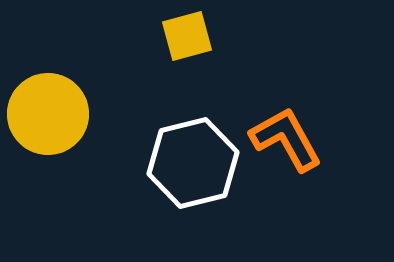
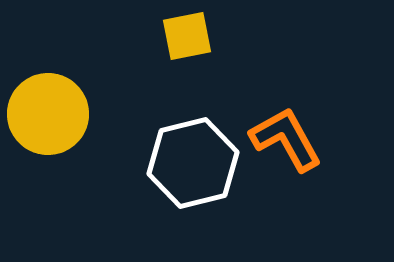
yellow square: rotated 4 degrees clockwise
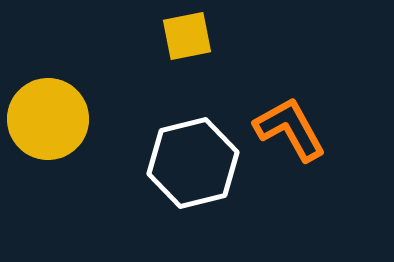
yellow circle: moved 5 px down
orange L-shape: moved 4 px right, 10 px up
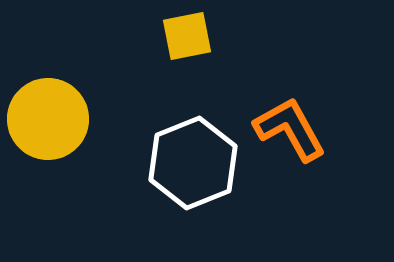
white hexagon: rotated 8 degrees counterclockwise
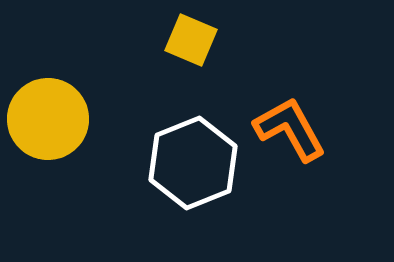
yellow square: moved 4 px right, 4 px down; rotated 34 degrees clockwise
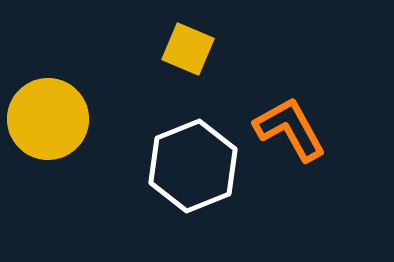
yellow square: moved 3 px left, 9 px down
white hexagon: moved 3 px down
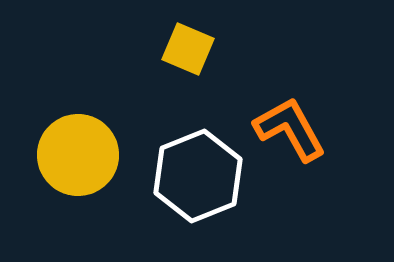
yellow circle: moved 30 px right, 36 px down
white hexagon: moved 5 px right, 10 px down
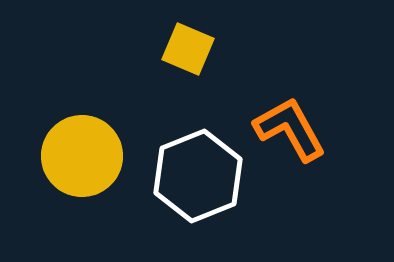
yellow circle: moved 4 px right, 1 px down
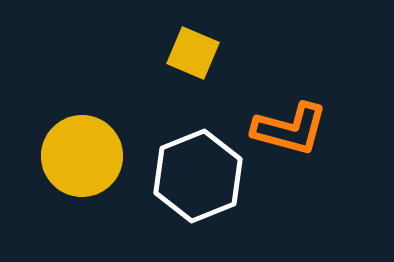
yellow square: moved 5 px right, 4 px down
orange L-shape: rotated 134 degrees clockwise
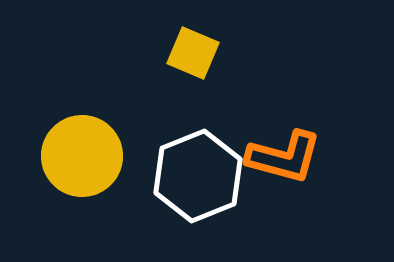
orange L-shape: moved 6 px left, 28 px down
